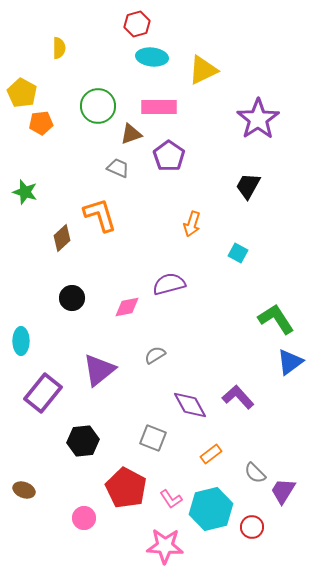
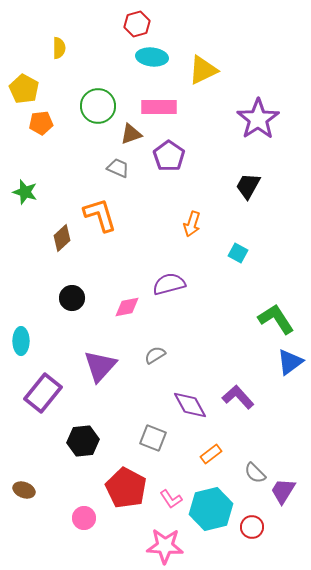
yellow pentagon at (22, 93): moved 2 px right, 4 px up
purple triangle at (99, 370): moved 1 px right, 4 px up; rotated 9 degrees counterclockwise
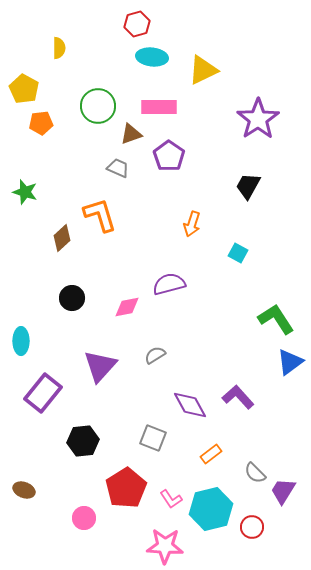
red pentagon at (126, 488): rotated 12 degrees clockwise
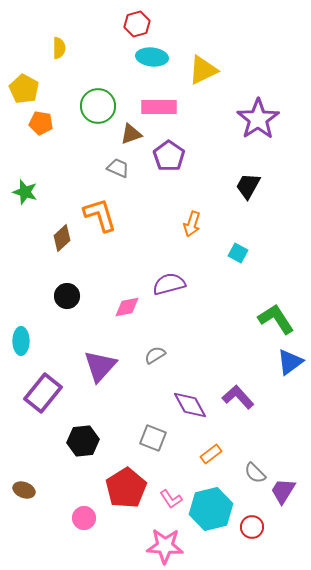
orange pentagon at (41, 123): rotated 15 degrees clockwise
black circle at (72, 298): moved 5 px left, 2 px up
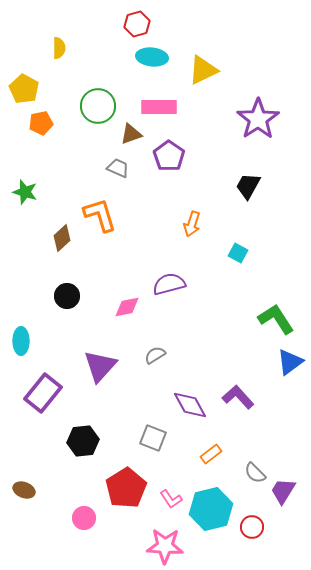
orange pentagon at (41, 123): rotated 20 degrees counterclockwise
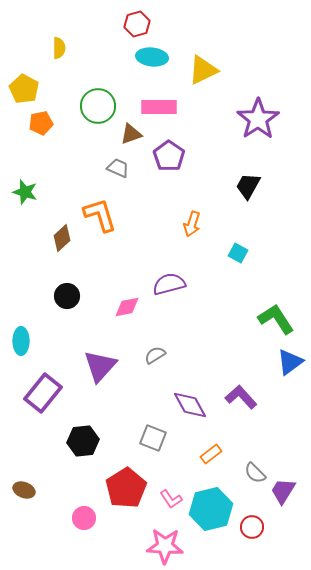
purple L-shape at (238, 397): moved 3 px right
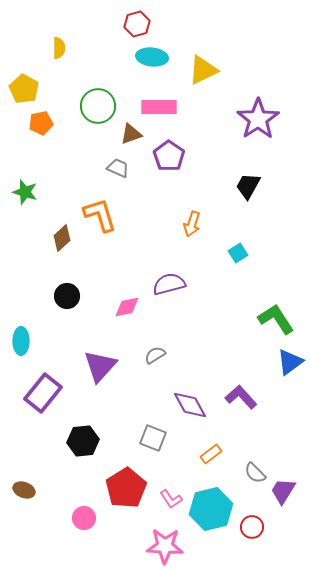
cyan square at (238, 253): rotated 30 degrees clockwise
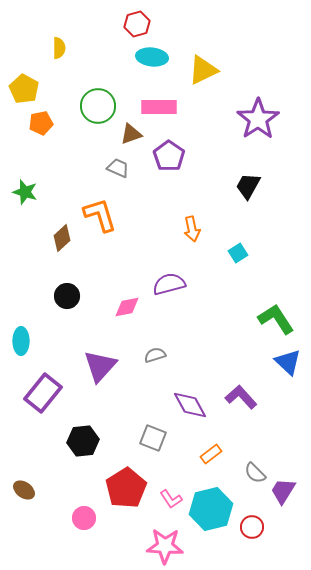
orange arrow at (192, 224): moved 5 px down; rotated 30 degrees counterclockwise
gray semicircle at (155, 355): rotated 15 degrees clockwise
blue triangle at (290, 362): moved 2 px left; rotated 40 degrees counterclockwise
brown ellipse at (24, 490): rotated 15 degrees clockwise
